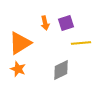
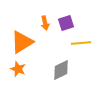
orange triangle: moved 2 px right, 1 px up
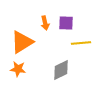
purple square: rotated 21 degrees clockwise
orange star: rotated 14 degrees counterclockwise
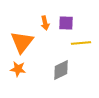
orange triangle: rotated 20 degrees counterclockwise
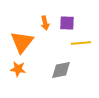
purple square: moved 1 px right
gray diamond: rotated 15 degrees clockwise
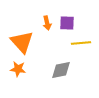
orange arrow: moved 2 px right
orange triangle: rotated 20 degrees counterclockwise
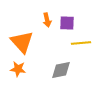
orange arrow: moved 3 px up
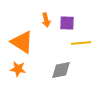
orange arrow: moved 1 px left
orange triangle: rotated 15 degrees counterclockwise
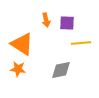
orange triangle: moved 2 px down
